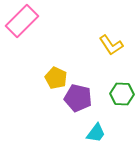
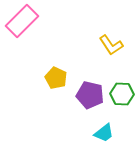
purple pentagon: moved 12 px right, 3 px up
cyan trapezoid: moved 8 px right; rotated 15 degrees clockwise
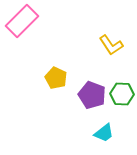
purple pentagon: moved 2 px right; rotated 8 degrees clockwise
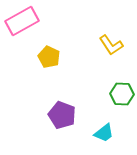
pink rectangle: rotated 16 degrees clockwise
yellow pentagon: moved 7 px left, 21 px up
purple pentagon: moved 30 px left, 20 px down
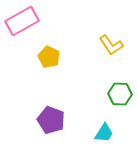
green hexagon: moved 2 px left
purple pentagon: moved 11 px left, 5 px down
cyan trapezoid: rotated 20 degrees counterclockwise
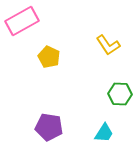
yellow L-shape: moved 3 px left
purple pentagon: moved 2 px left, 7 px down; rotated 12 degrees counterclockwise
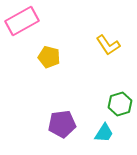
yellow pentagon: rotated 10 degrees counterclockwise
green hexagon: moved 10 px down; rotated 20 degrees counterclockwise
purple pentagon: moved 13 px right, 3 px up; rotated 16 degrees counterclockwise
